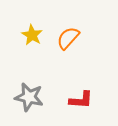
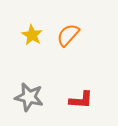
orange semicircle: moved 3 px up
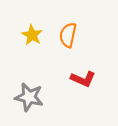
orange semicircle: rotated 30 degrees counterclockwise
red L-shape: moved 2 px right, 21 px up; rotated 20 degrees clockwise
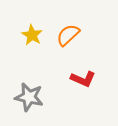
orange semicircle: rotated 35 degrees clockwise
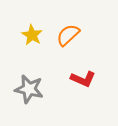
gray star: moved 8 px up
